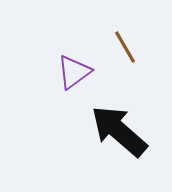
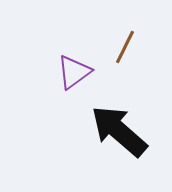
brown line: rotated 56 degrees clockwise
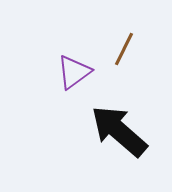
brown line: moved 1 px left, 2 px down
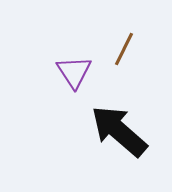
purple triangle: rotated 27 degrees counterclockwise
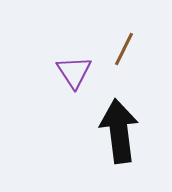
black arrow: rotated 42 degrees clockwise
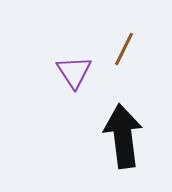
black arrow: moved 4 px right, 5 px down
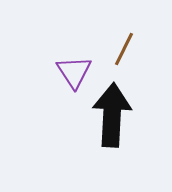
black arrow: moved 11 px left, 21 px up; rotated 10 degrees clockwise
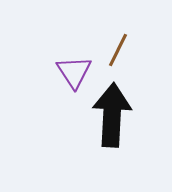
brown line: moved 6 px left, 1 px down
